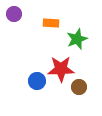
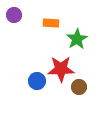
purple circle: moved 1 px down
green star: rotated 10 degrees counterclockwise
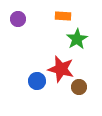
purple circle: moved 4 px right, 4 px down
orange rectangle: moved 12 px right, 7 px up
red star: rotated 16 degrees clockwise
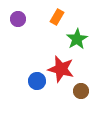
orange rectangle: moved 6 px left, 1 px down; rotated 63 degrees counterclockwise
brown circle: moved 2 px right, 4 px down
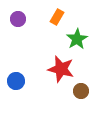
blue circle: moved 21 px left
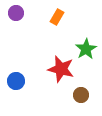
purple circle: moved 2 px left, 6 px up
green star: moved 9 px right, 10 px down
brown circle: moved 4 px down
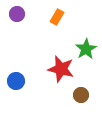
purple circle: moved 1 px right, 1 px down
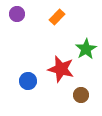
orange rectangle: rotated 14 degrees clockwise
blue circle: moved 12 px right
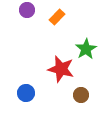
purple circle: moved 10 px right, 4 px up
blue circle: moved 2 px left, 12 px down
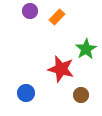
purple circle: moved 3 px right, 1 px down
